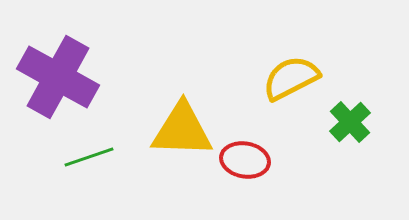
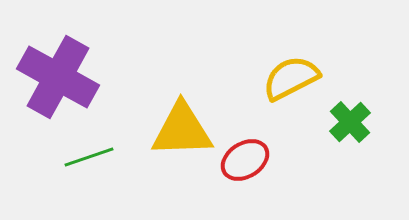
yellow triangle: rotated 4 degrees counterclockwise
red ellipse: rotated 42 degrees counterclockwise
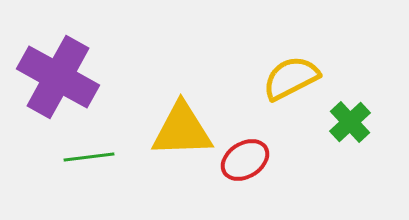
green line: rotated 12 degrees clockwise
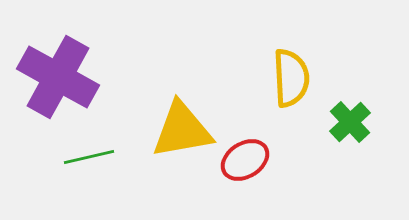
yellow semicircle: rotated 114 degrees clockwise
yellow triangle: rotated 8 degrees counterclockwise
green line: rotated 6 degrees counterclockwise
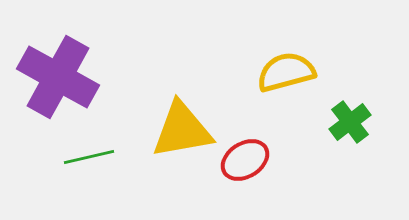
yellow semicircle: moved 5 px left, 6 px up; rotated 102 degrees counterclockwise
green cross: rotated 6 degrees clockwise
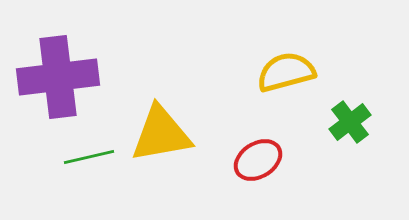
purple cross: rotated 36 degrees counterclockwise
yellow triangle: moved 21 px left, 4 px down
red ellipse: moved 13 px right
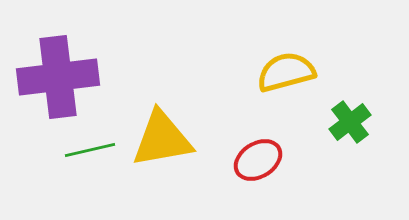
yellow triangle: moved 1 px right, 5 px down
green line: moved 1 px right, 7 px up
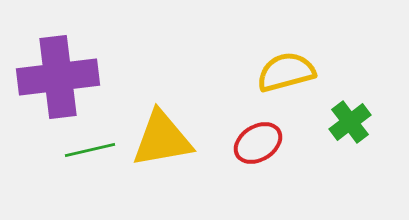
red ellipse: moved 17 px up
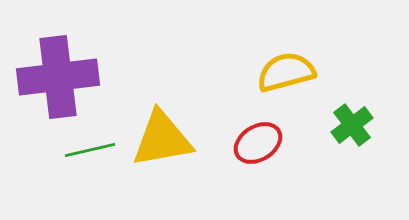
green cross: moved 2 px right, 3 px down
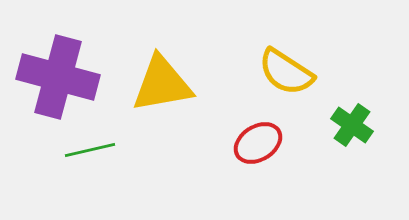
yellow semicircle: rotated 132 degrees counterclockwise
purple cross: rotated 22 degrees clockwise
green cross: rotated 18 degrees counterclockwise
yellow triangle: moved 55 px up
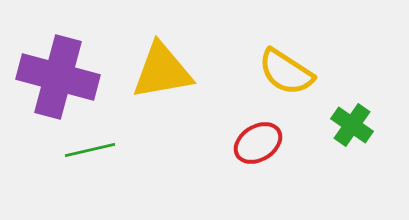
yellow triangle: moved 13 px up
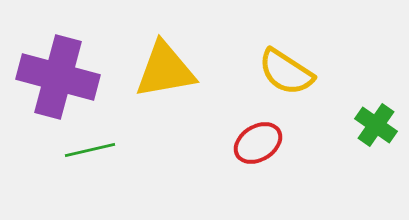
yellow triangle: moved 3 px right, 1 px up
green cross: moved 24 px right
